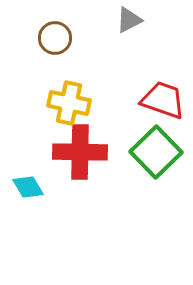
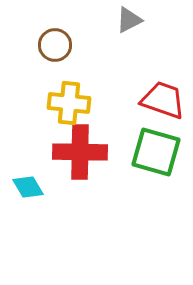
brown circle: moved 7 px down
yellow cross: rotated 6 degrees counterclockwise
green square: rotated 30 degrees counterclockwise
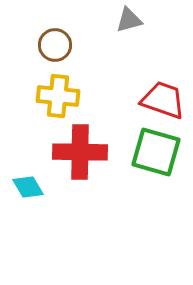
gray triangle: rotated 12 degrees clockwise
yellow cross: moved 11 px left, 7 px up
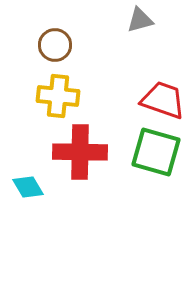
gray triangle: moved 11 px right
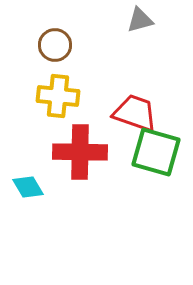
red trapezoid: moved 28 px left, 13 px down
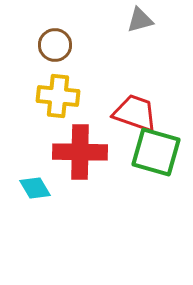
cyan diamond: moved 7 px right, 1 px down
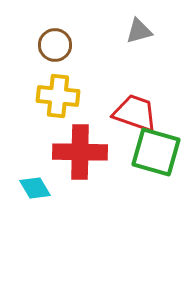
gray triangle: moved 1 px left, 11 px down
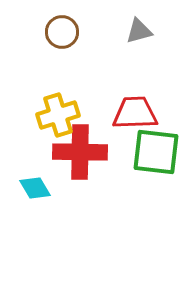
brown circle: moved 7 px right, 13 px up
yellow cross: moved 19 px down; rotated 24 degrees counterclockwise
red trapezoid: rotated 21 degrees counterclockwise
green square: rotated 9 degrees counterclockwise
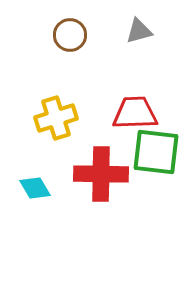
brown circle: moved 8 px right, 3 px down
yellow cross: moved 2 px left, 3 px down
red cross: moved 21 px right, 22 px down
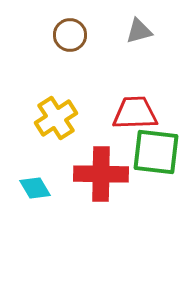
yellow cross: rotated 15 degrees counterclockwise
